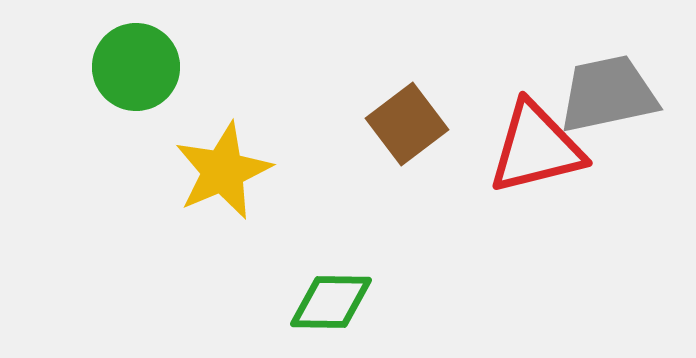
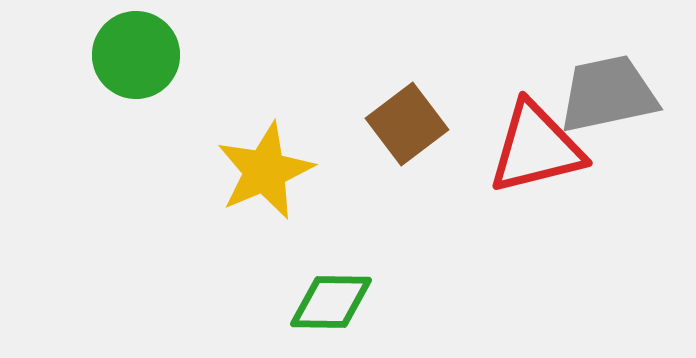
green circle: moved 12 px up
yellow star: moved 42 px right
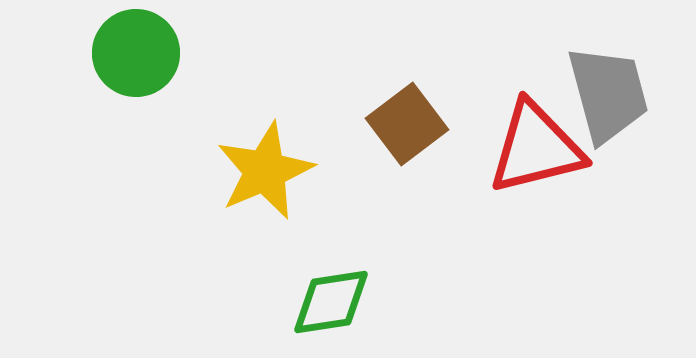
green circle: moved 2 px up
gray trapezoid: rotated 87 degrees clockwise
green diamond: rotated 10 degrees counterclockwise
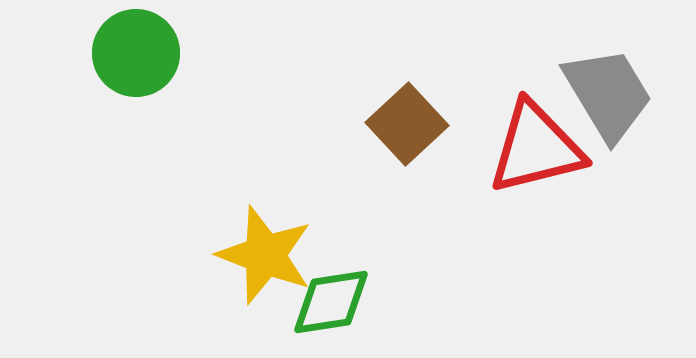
gray trapezoid: rotated 16 degrees counterclockwise
brown square: rotated 6 degrees counterclockwise
yellow star: moved 84 px down; rotated 28 degrees counterclockwise
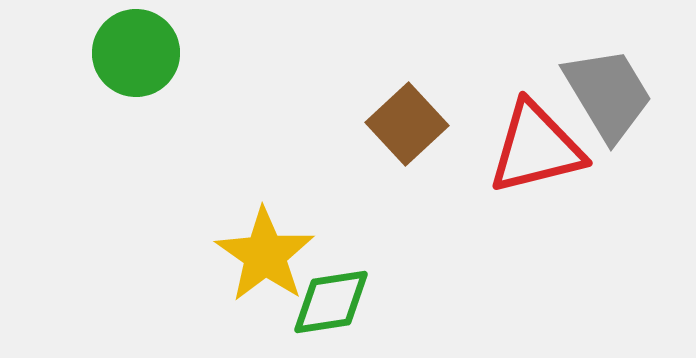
yellow star: rotated 14 degrees clockwise
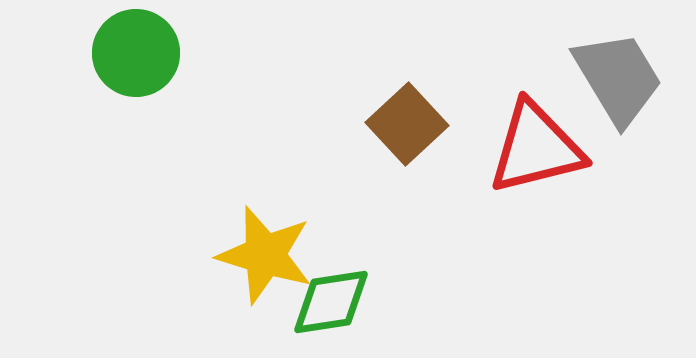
gray trapezoid: moved 10 px right, 16 px up
yellow star: rotated 18 degrees counterclockwise
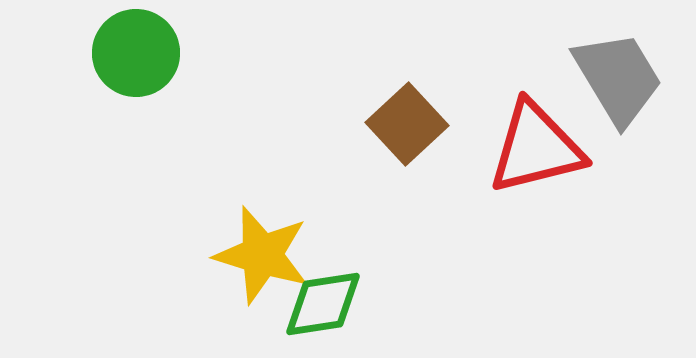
yellow star: moved 3 px left
green diamond: moved 8 px left, 2 px down
